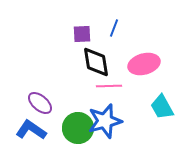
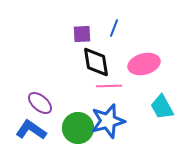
blue star: moved 3 px right
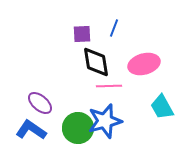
blue star: moved 3 px left
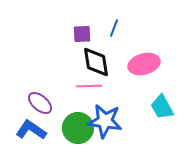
pink line: moved 20 px left
blue star: rotated 24 degrees clockwise
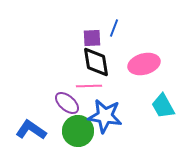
purple square: moved 10 px right, 4 px down
purple ellipse: moved 27 px right
cyan trapezoid: moved 1 px right, 1 px up
blue star: moved 5 px up
green circle: moved 3 px down
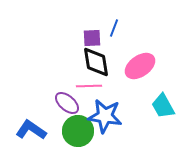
pink ellipse: moved 4 px left, 2 px down; rotated 20 degrees counterclockwise
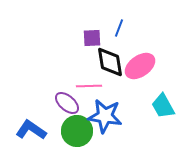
blue line: moved 5 px right
black diamond: moved 14 px right
green circle: moved 1 px left
